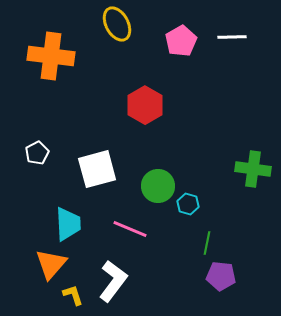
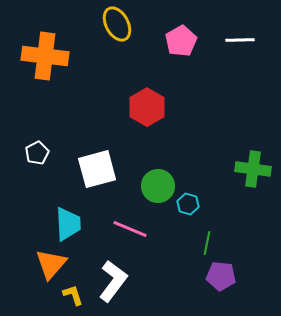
white line: moved 8 px right, 3 px down
orange cross: moved 6 px left
red hexagon: moved 2 px right, 2 px down
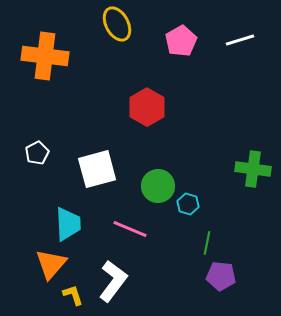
white line: rotated 16 degrees counterclockwise
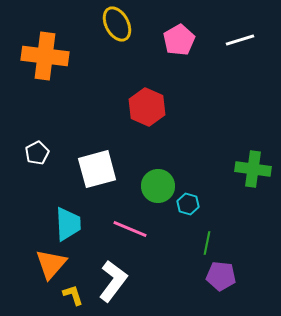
pink pentagon: moved 2 px left, 1 px up
red hexagon: rotated 6 degrees counterclockwise
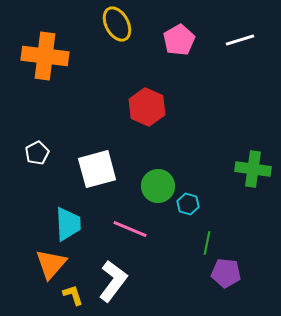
purple pentagon: moved 5 px right, 3 px up
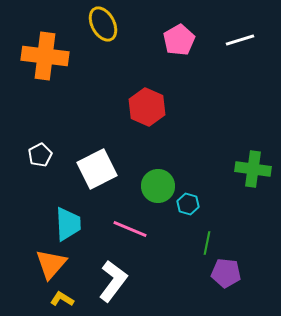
yellow ellipse: moved 14 px left
white pentagon: moved 3 px right, 2 px down
white square: rotated 12 degrees counterclockwise
yellow L-shape: moved 11 px left, 4 px down; rotated 40 degrees counterclockwise
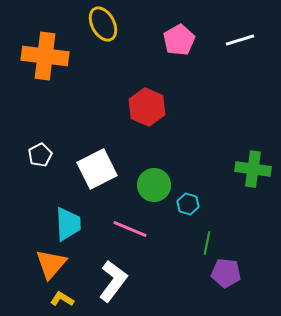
green circle: moved 4 px left, 1 px up
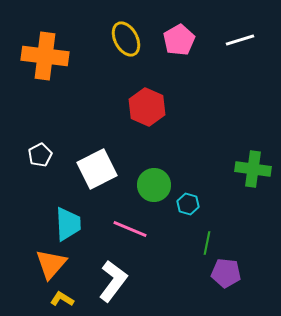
yellow ellipse: moved 23 px right, 15 px down
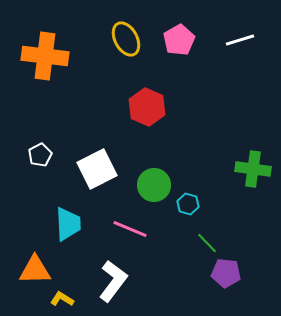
green line: rotated 55 degrees counterclockwise
orange triangle: moved 16 px left, 6 px down; rotated 48 degrees clockwise
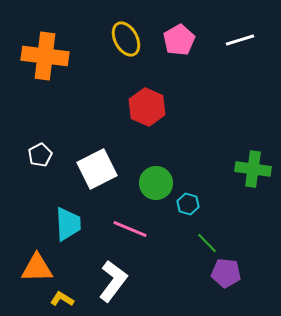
green circle: moved 2 px right, 2 px up
orange triangle: moved 2 px right, 2 px up
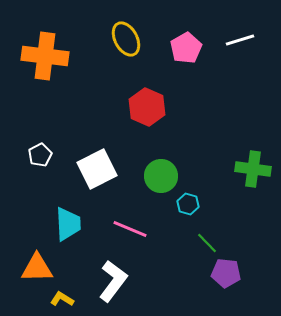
pink pentagon: moved 7 px right, 8 px down
green circle: moved 5 px right, 7 px up
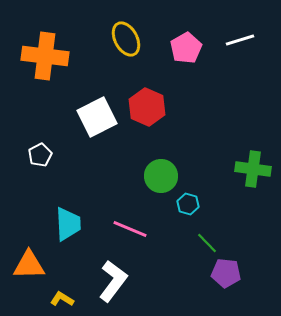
white square: moved 52 px up
orange triangle: moved 8 px left, 3 px up
